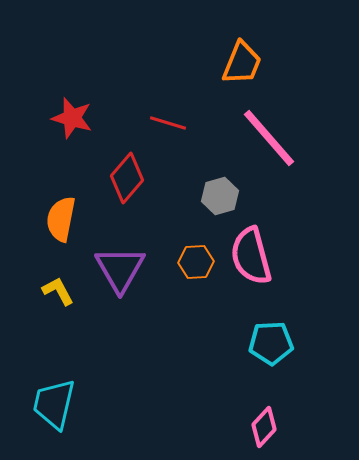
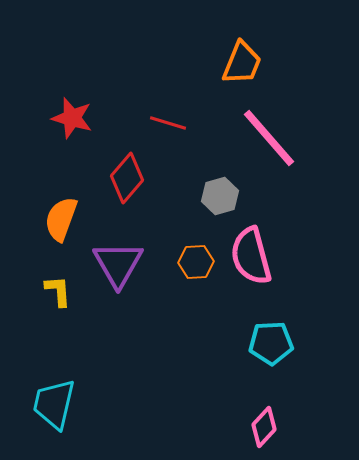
orange semicircle: rotated 9 degrees clockwise
purple triangle: moved 2 px left, 5 px up
yellow L-shape: rotated 24 degrees clockwise
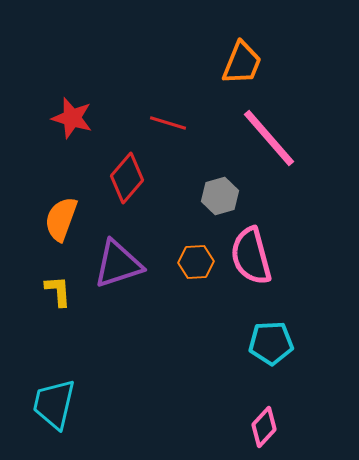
purple triangle: rotated 42 degrees clockwise
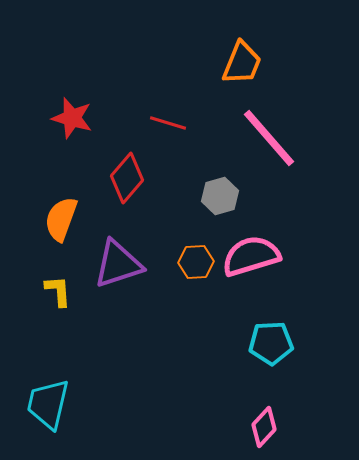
pink semicircle: rotated 88 degrees clockwise
cyan trapezoid: moved 6 px left
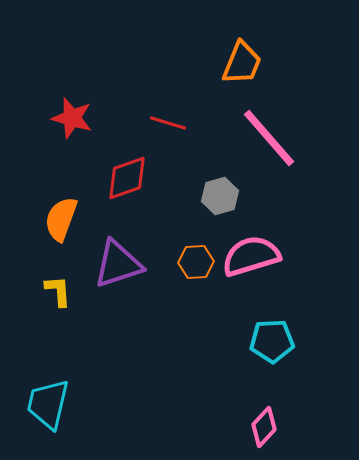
red diamond: rotated 30 degrees clockwise
cyan pentagon: moved 1 px right, 2 px up
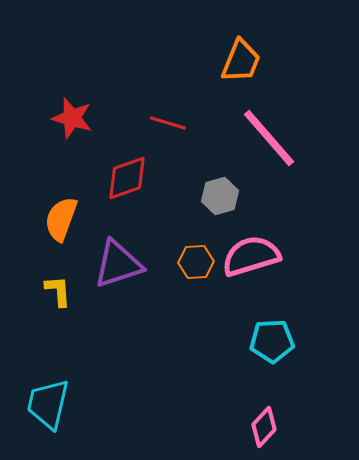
orange trapezoid: moved 1 px left, 2 px up
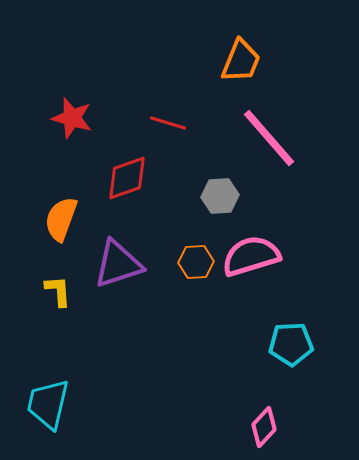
gray hexagon: rotated 12 degrees clockwise
cyan pentagon: moved 19 px right, 3 px down
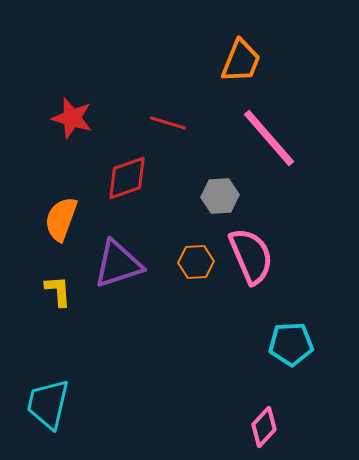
pink semicircle: rotated 84 degrees clockwise
